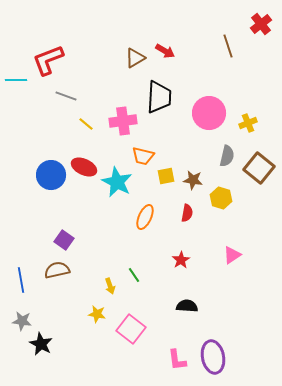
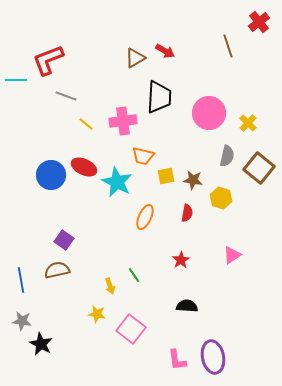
red cross: moved 2 px left, 2 px up
yellow cross: rotated 24 degrees counterclockwise
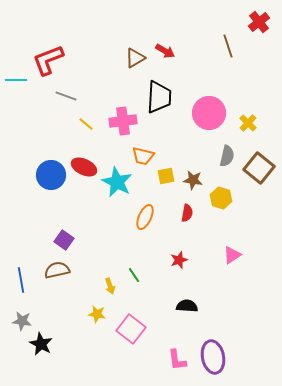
red star: moved 2 px left; rotated 12 degrees clockwise
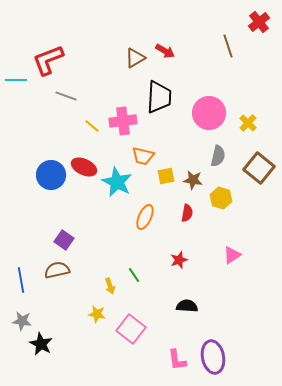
yellow line: moved 6 px right, 2 px down
gray semicircle: moved 9 px left
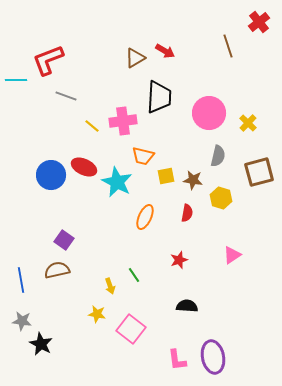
brown square: moved 4 px down; rotated 36 degrees clockwise
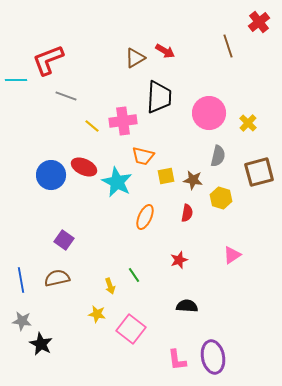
brown semicircle: moved 8 px down
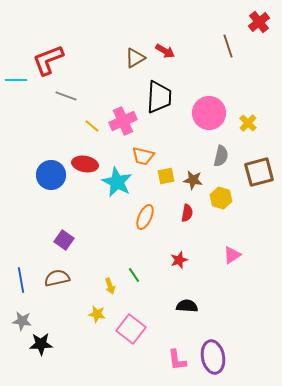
pink cross: rotated 16 degrees counterclockwise
gray semicircle: moved 3 px right
red ellipse: moved 1 px right, 3 px up; rotated 15 degrees counterclockwise
black star: rotated 30 degrees counterclockwise
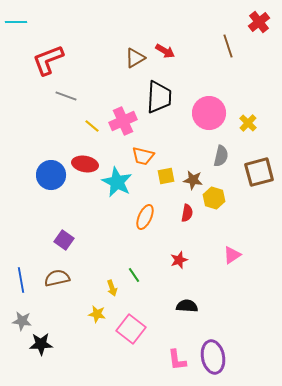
cyan line: moved 58 px up
yellow hexagon: moved 7 px left
yellow arrow: moved 2 px right, 2 px down
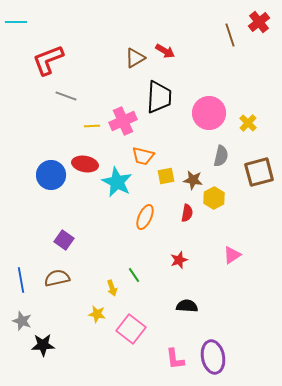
brown line: moved 2 px right, 11 px up
yellow line: rotated 42 degrees counterclockwise
yellow hexagon: rotated 15 degrees clockwise
gray star: rotated 12 degrees clockwise
black star: moved 2 px right, 1 px down
pink L-shape: moved 2 px left, 1 px up
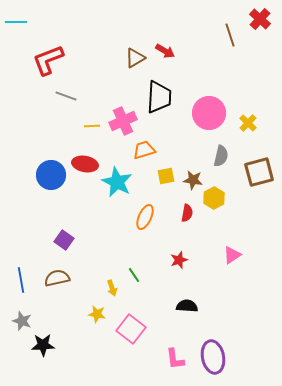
red cross: moved 1 px right, 3 px up; rotated 10 degrees counterclockwise
orange trapezoid: moved 1 px right, 6 px up; rotated 150 degrees clockwise
